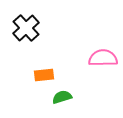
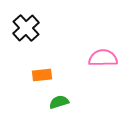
orange rectangle: moved 2 px left
green semicircle: moved 3 px left, 5 px down
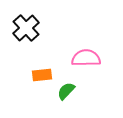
pink semicircle: moved 17 px left
green semicircle: moved 7 px right, 11 px up; rotated 30 degrees counterclockwise
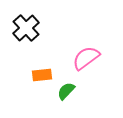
pink semicircle: rotated 36 degrees counterclockwise
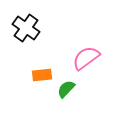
black cross: rotated 12 degrees counterclockwise
green semicircle: moved 2 px up
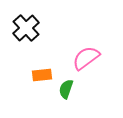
black cross: rotated 12 degrees clockwise
green semicircle: rotated 24 degrees counterclockwise
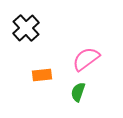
pink semicircle: moved 1 px down
green semicircle: moved 12 px right, 3 px down
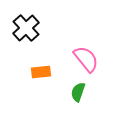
pink semicircle: rotated 88 degrees clockwise
orange rectangle: moved 1 px left, 3 px up
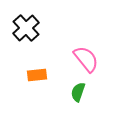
orange rectangle: moved 4 px left, 3 px down
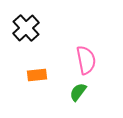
pink semicircle: moved 1 px down; rotated 28 degrees clockwise
green semicircle: rotated 18 degrees clockwise
